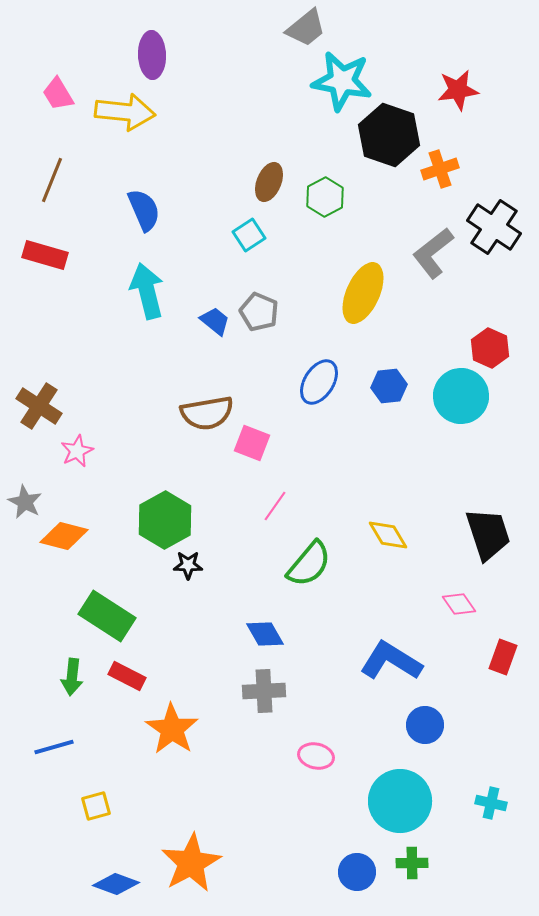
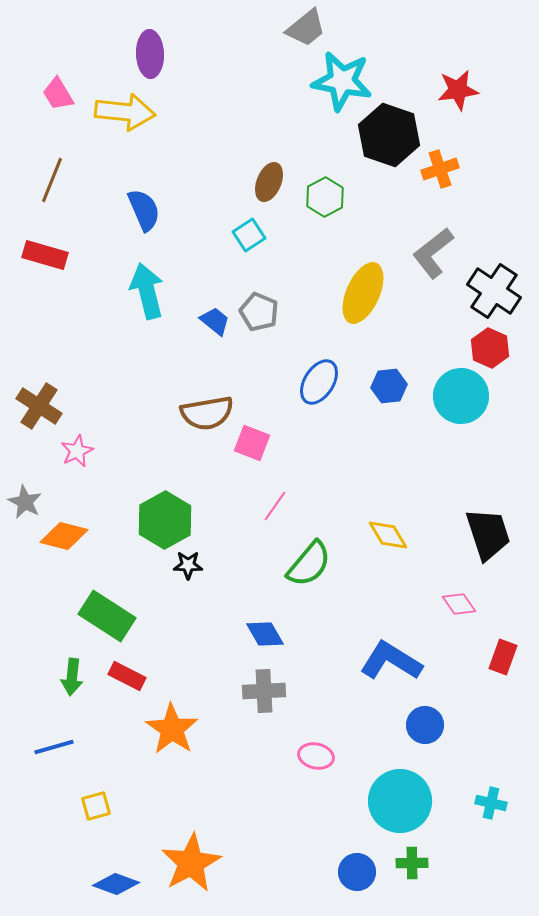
purple ellipse at (152, 55): moved 2 px left, 1 px up
black cross at (494, 227): moved 64 px down
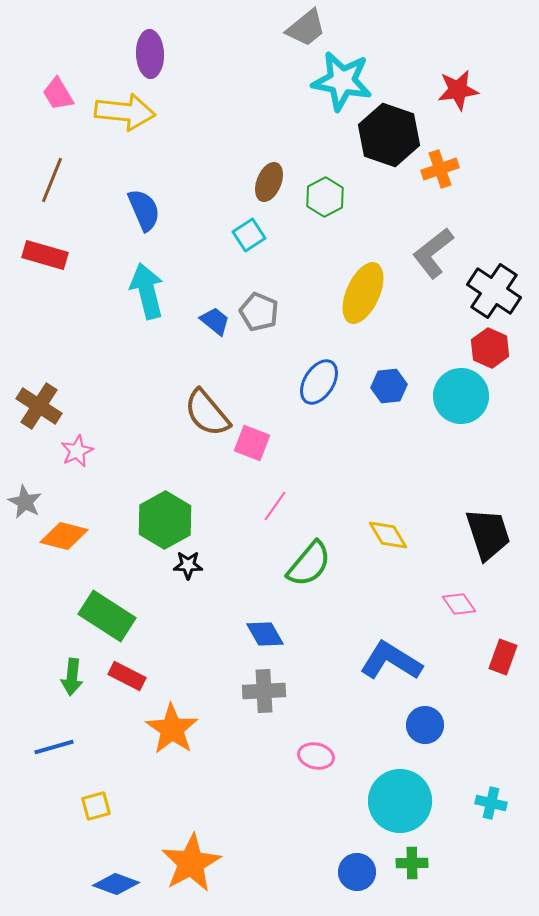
brown semicircle at (207, 413): rotated 60 degrees clockwise
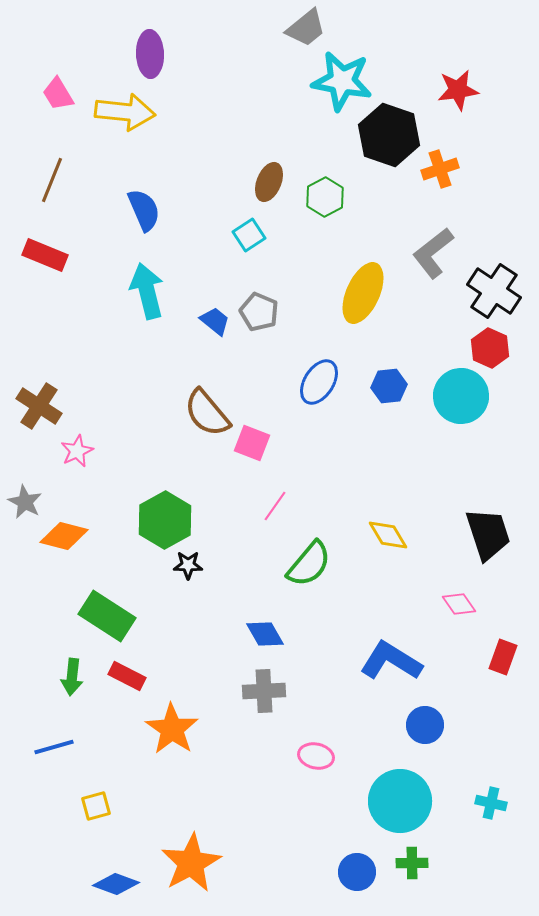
red rectangle at (45, 255): rotated 6 degrees clockwise
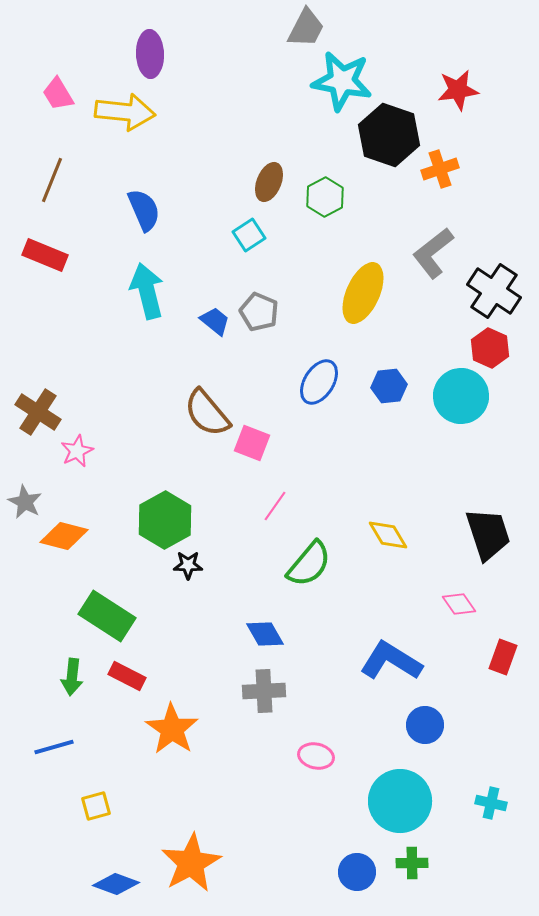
gray trapezoid at (306, 28): rotated 24 degrees counterclockwise
brown cross at (39, 406): moved 1 px left, 6 px down
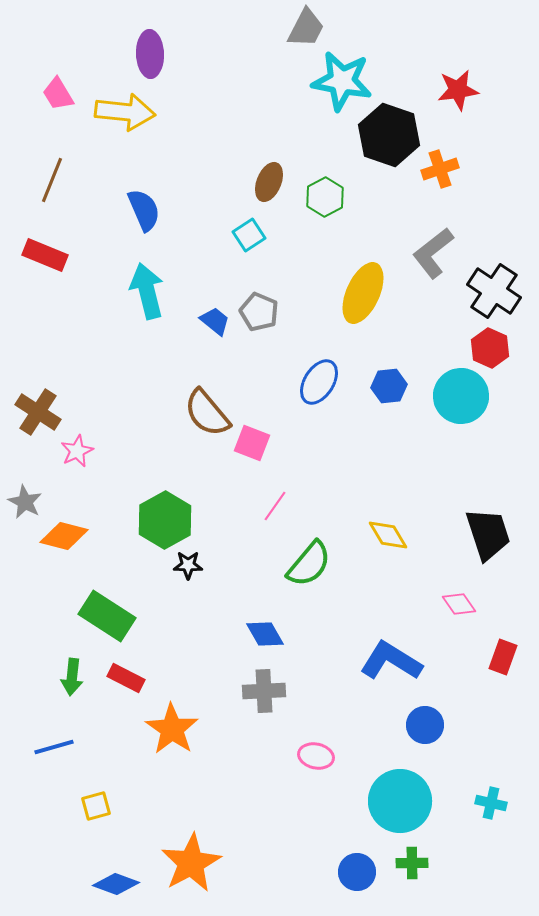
red rectangle at (127, 676): moved 1 px left, 2 px down
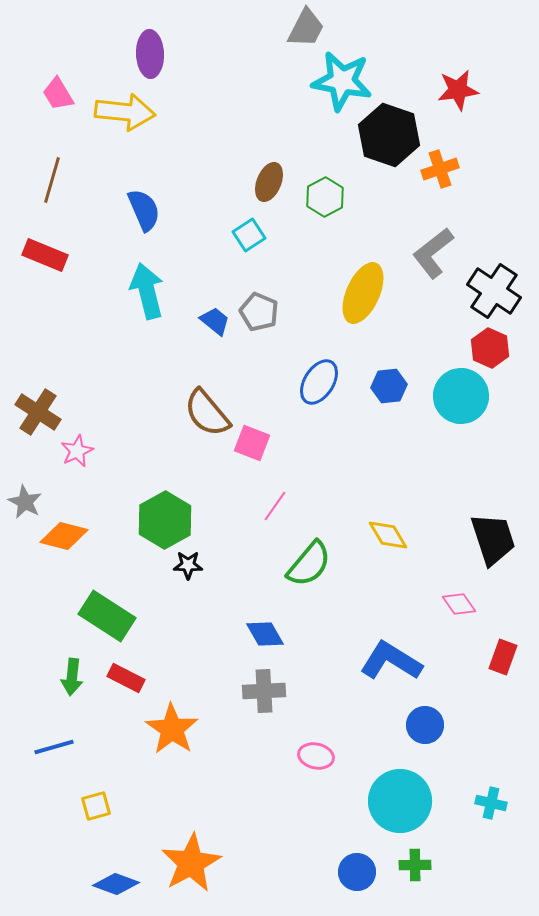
brown line at (52, 180): rotated 6 degrees counterclockwise
black trapezoid at (488, 534): moved 5 px right, 5 px down
green cross at (412, 863): moved 3 px right, 2 px down
